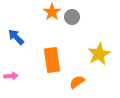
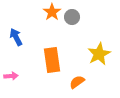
blue arrow: rotated 18 degrees clockwise
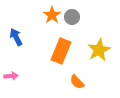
orange star: moved 3 px down
yellow star: moved 4 px up
orange rectangle: moved 9 px right, 9 px up; rotated 30 degrees clockwise
orange semicircle: rotated 98 degrees counterclockwise
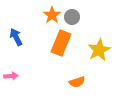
orange rectangle: moved 8 px up
orange semicircle: rotated 63 degrees counterclockwise
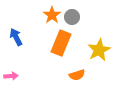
orange semicircle: moved 7 px up
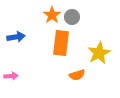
blue arrow: rotated 108 degrees clockwise
orange rectangle: rotated 15 degrees counterclockwise
yellow star: moved 3 px down
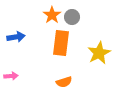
orange semicircle: moved 13 px left, 7 px down
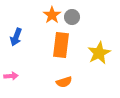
blue arrow: rotated 120 degrees clockwise
orange rectangle: moved 2 px down
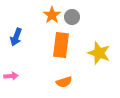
yellow star: rotated 25 degrees counterclockwise
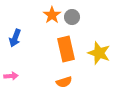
blue arrow: moved 1 px left, 1 px down
orange rectangle: moved 5 px right, 4 px down; rotated 20 degrees counterclockwise
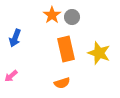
pink arrow: rotated 144 degrees clockwise
orange semicircle: moved 2 px left, 1 px down
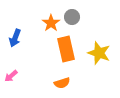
orange star: moved 1 px left, 8 px down
